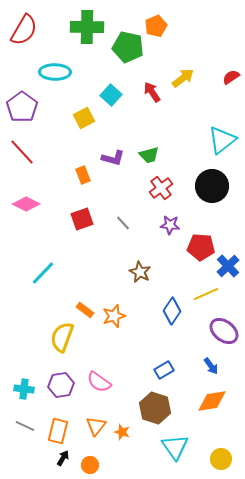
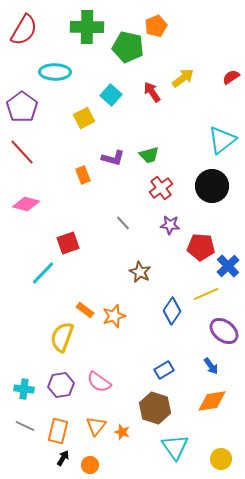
pink diamond at (26, 204): rotated 12 degrees counterclockwise
red square at (82, 219): moved 14 px left, 24 px down
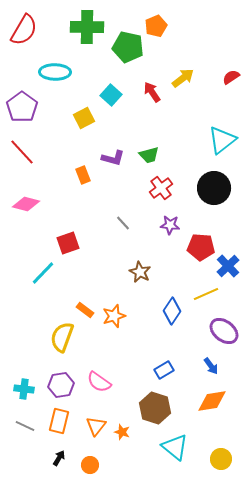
black circle at (212, 186): moved 2 px right, 2 px down
orange rectangle at (58, 431): moved 1 px right, 10 px up
cyan triangle at (175, 447): rotated 16 degrees counterclockwise
black arrow at (63, 458): moved 4 px left
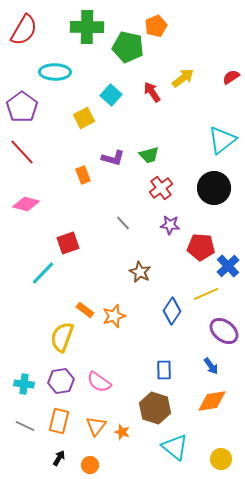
blue rectangle at (164, 370): rotated 60 degrees counterclockwise
purple hexagon at (61, 385): moved 4 px up
cyan cross at (24, 389): moved 5 px up
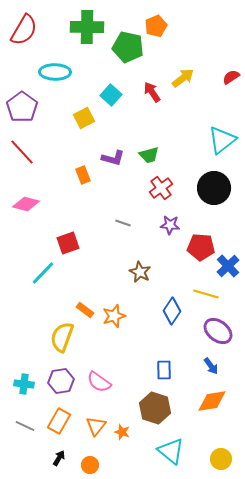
gray line at (123, 223): rotated 28 degrees counterclockwise
yellow line at (206, 294): rotated 40 degrees clockwise
purple ellipse at (224, 331): moved 6 px left
orange rectangle at (59, 421): rotated 15 degrees clockwise
cyan triangle at (175, 447): moved 4 px left, 4 px down
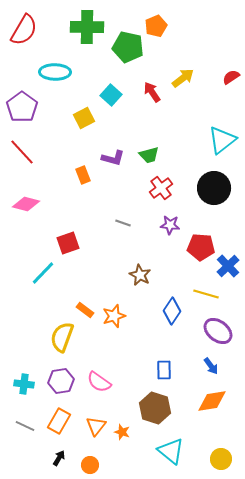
brown star at (140, 272): moved 3 px down
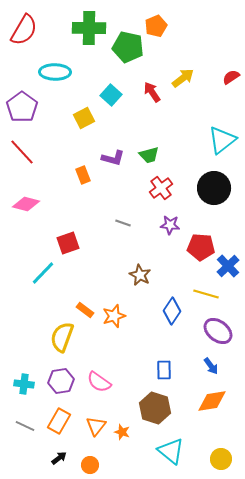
green cross at (87, 27): moved 2 px right, 1 px down
black arrow at (59, 458): rotated 21 degrees clockwise
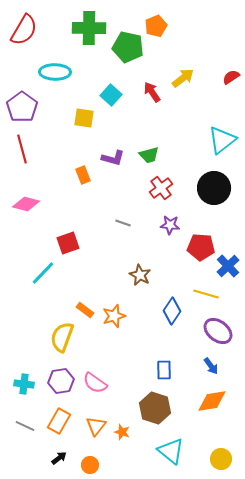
yellow square at (84, 118): rotated 35 degrees clockwise
red line at (22, 152): moved 3 px up; rotated 28 degrees clockwise
pink semicircle at (99, 382): moved 4 px left, 1 px down
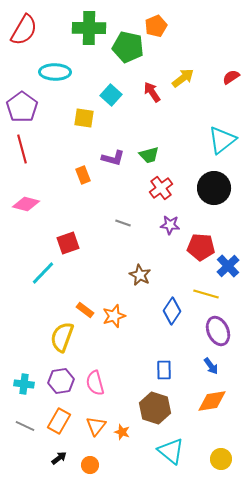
purple ellipse at (218, 331): rotated 28 degrees clockwise
pink semicircle at (95, 383): rotated 40 degrees clockwise
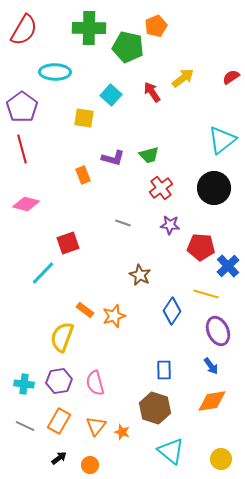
purple hexagon at (61, 381): moved 2 px left
